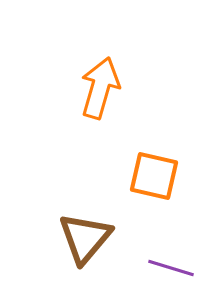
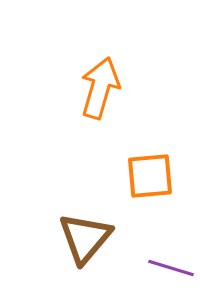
orange square: moved 4 px left; rotated 18 degrees counterclockwise
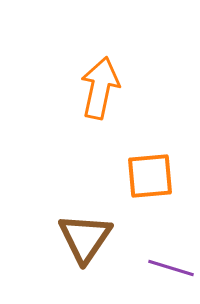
orange arrow: rotated 4 degrees counterclockwise
brown triangle: rotated 6 degrees counterclockwise
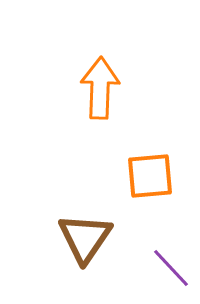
orange arrow: rotated 10 degrees counterclockwise
purple line: rotated 30 degrees clockwise
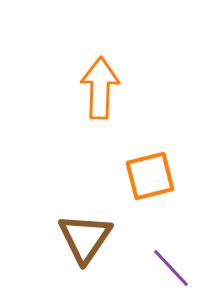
orange square: rotated 9 degrees counterclockwise
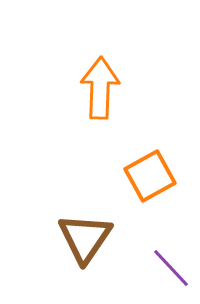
orange square: rotated 15 degrees counterclockwise
